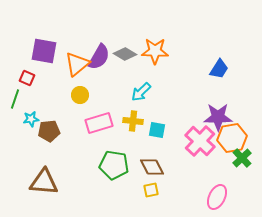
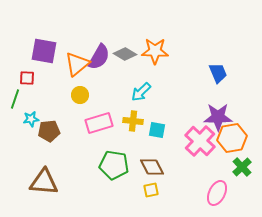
blue trapezoid: moved 1 px left, 4 px down; rotated 55 degrees counterclockwise
red square: rotated 21 degrees counterclockwise
green cross: moved 9 px down
pink ellipse: moved 4 px up
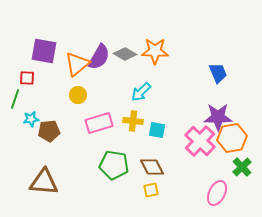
yellow circle: moved 2 px left
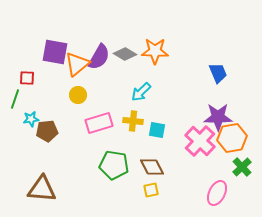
purple square: moved 11 px right, 1 px down
brown pentagon: moved 2 px left
brown triangle: moved 2 px left, 7 px down
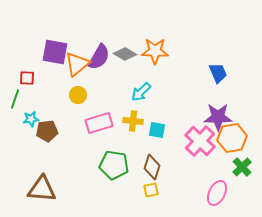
brown diamond: rotated 45 degrees clockwise
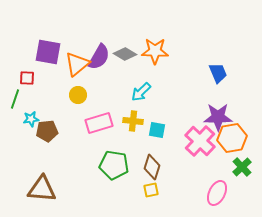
purple square: moved 7 px left
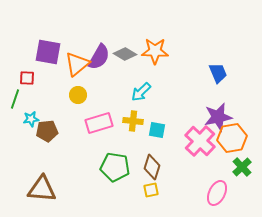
purple star: rotated 12 degrees counterclockwise
green pentagon: moved 1 px right, 2 px down
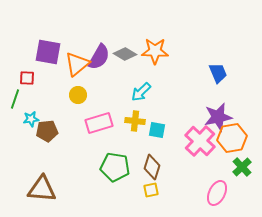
yellow cross: moved 2 px right
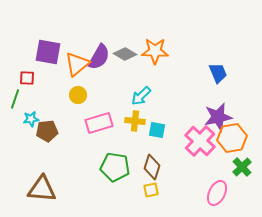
cyan arrow: moved 4 px down
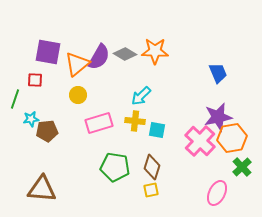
red square: moved 8 px right, 2 px down
